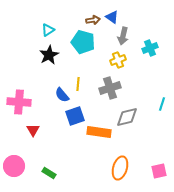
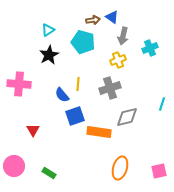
pink cross: moved 18 px up
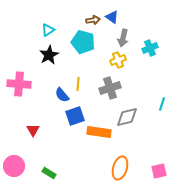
gray arrow: moved 2 px down
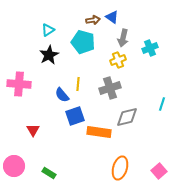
pink square: rotated 28 degrees counterclockwise
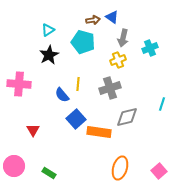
blue square: moved 1 px right, 3 px down; rotated 24 degrees counterclockwise
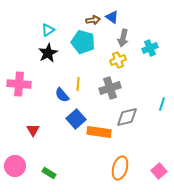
black star: moved 1 px left, 2 px up
pink circle: moved 1 px right
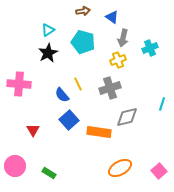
brown arrow: moved 10 px left, 9 px up
yellow line: rotated 32 degrees counterclockwise
blue square: moved 7 px left, 1 px down
orange ellipse: rotated 45 degrees clockwise
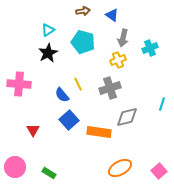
blue triangle: moved 2 px up
pink circle: moved 1 px down
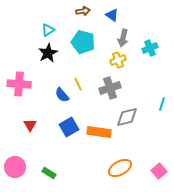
blue square: moved 7 px down; rotated 12 degrees clockwise
red triangle: moved 3 px left, 5 px up
